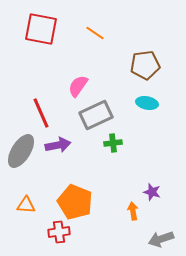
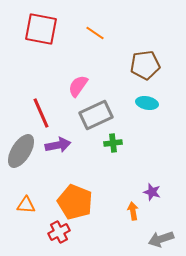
red cross: rotated 20 degrees counterclockwise
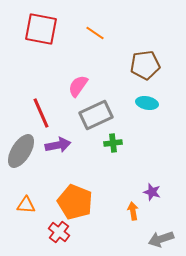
red cross: rotated 25 degrees counterclockwise
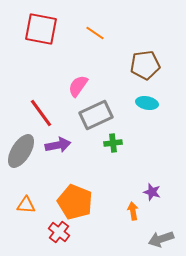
red line: rotated 12 degrees counterclockwise
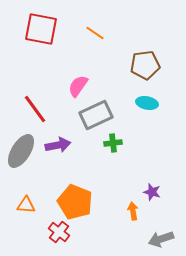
red line: moved 6 px left, 4 px up
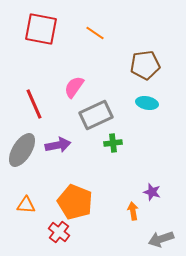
pink semicircle: moved 4 px left, 1 px down
red line: moved 1 px left, 5 px up; rotated 12 degrees clockwise
gray ellipse: moved 1 px right, 1 px up
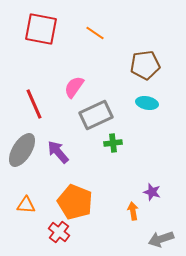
purple arrow: moved 7 px down; rotated 120 degrees counterclockwise
